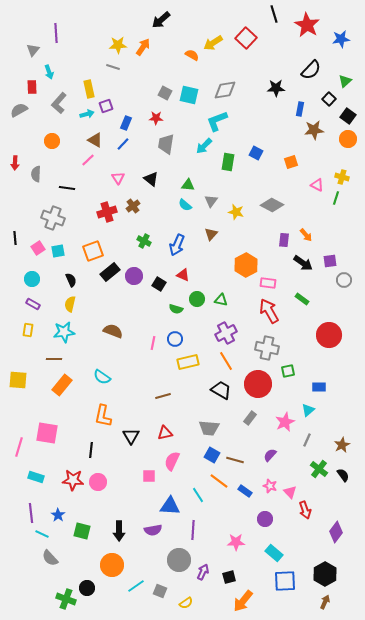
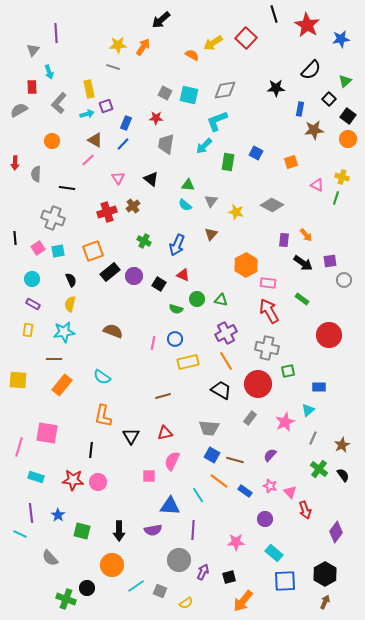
gray line at (307, 440): moved 6 px right, 2 px up
cyan line at (42, 534): moved 22 px left
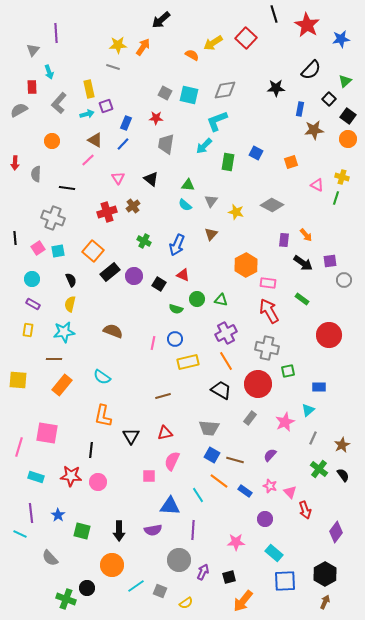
orange square at (93, 251): rotated 30 degrees counterclockwise
red star at (73, 480): moved 2 px left, 4 px up
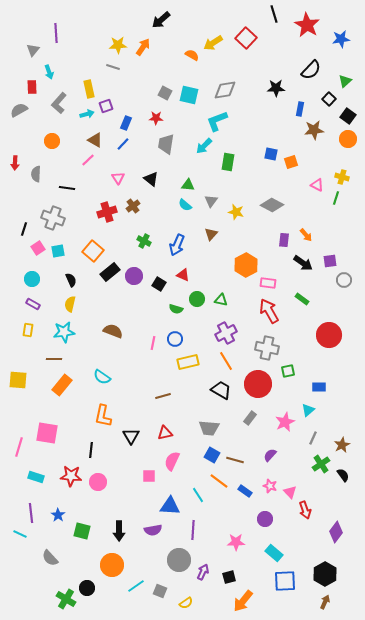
blue square at (256, 153): moved 15 px right, 1 px down; rotated 16 degrees counterclockwise
black line at (15, 238): moved 9 px right, 9 px up; rotated 24 degrees clockwise
green cross at (319, 469): moved 2 px right, 5 px up; rotated 18 degrees clockwise
green cross at (66, 599): rotated 12 degrees clockwise
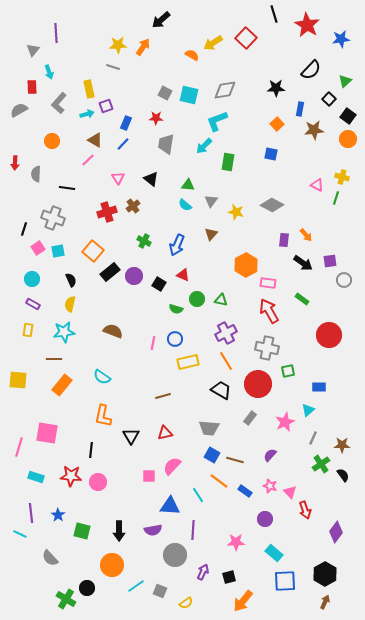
orange square at (291, 162): moved 14 px left, 38 px up; rotated 24 degrees counterclockwise
brown star at (342, 445): rotated 28 degrees clockwise
pink semicircle at (172, 461): moved 5 px down; rotated 18 degrees clockwise
gray circle at (179, 560): moved 4 px left, 5 px up
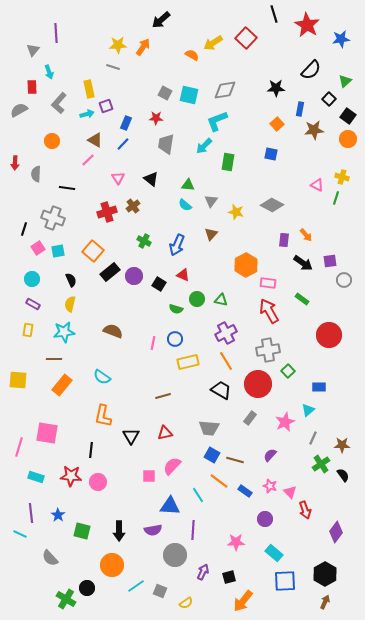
gray cross at (267, 348): moved 1 px right, 2 px down; rotated 20 degrees counterclockwise
green square at (288, 371): rotated 32 degrees counterclockwise
